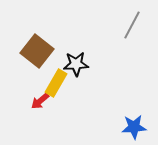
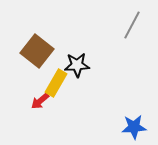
black star: moved 1 px right, 1 px down
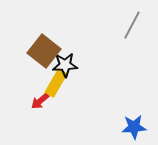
brown square: moved 7 px right
black star: moved 12 px left
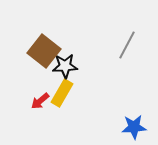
gray line: moved 5 px left, 20 px down
black star: moved 1 px down
yellow rectangle: moved 6 px right, 10 px down
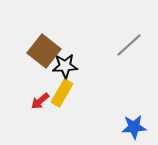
gray line: moved 2 px right; rotated 20 degrees clockwise
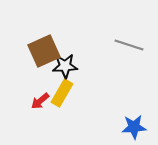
gray line: rotated 60 degrees clockwise
brown square: rotated 28 degrees clockwise
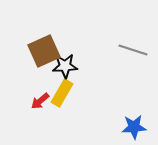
gray line: moved 4 px right, 5 px down
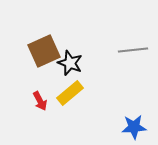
gray line: rotated 24 degrees counterclockwise
black star: moved 5 px right, 3 px up; rotated 25 degrees clockwise
yellow rectangle: moved 8 px right; rotated 20 degrees clockwise
red arrow: rotated 78 degrees counterclockwise
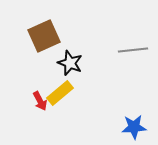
brown square: moved 15 px up
yellow rectangle: moved 10 px left
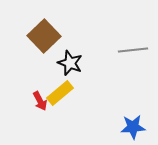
brown square: rotated 20 degrees counterclockwise
blue star: moved 1 px left
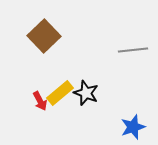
black star: moved 16 px right, 30 px down
blue star: rotated 15 degrees counterclockwise
